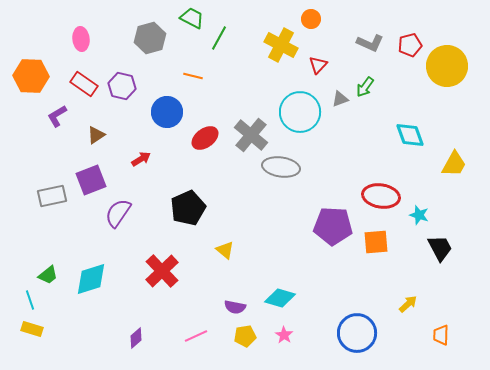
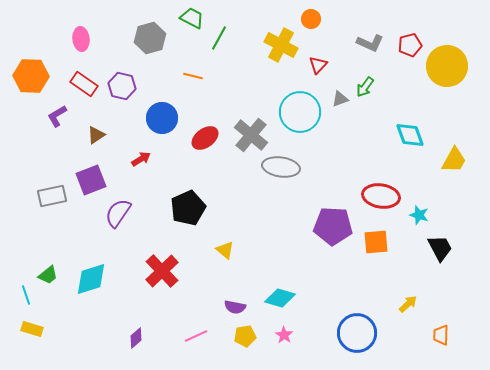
blue circle at (167, 112): moved 5 px left, 6 px down
yellow trapezoid at (454, 164): moved 4 px up
cyan line at (30, 300): moved 4 px left, 5 px up
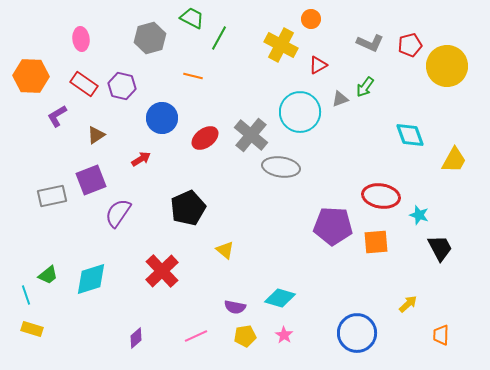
red triangle at (318, 65): rotated 18 degrees clockwise
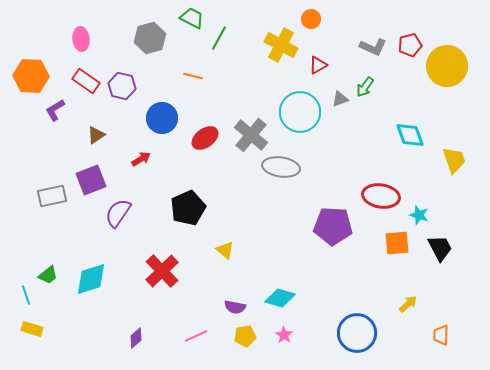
gray L-shape at (370, 43): moved 3 px right, 4 px down
red rectangle at (84, 84): moved 2 px right, 3 px up
purple L-shape at (57, 116): moved 2 px left, 6 px up
yellow trapezoid at (454, 160): rotated 48 degrees counterclockwise
orange square at (376, 242): moved 21 px right, 1 px down
